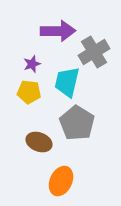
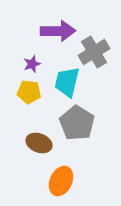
brown ellipse: moved 1 px down
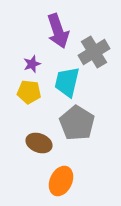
purple arrow: rotated 72 degrees clockwise
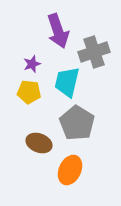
gray cross: rotated 12 degrees clockwise
orange ellipse: moved 9 px right, 11 px up
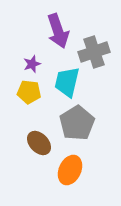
gray pentagon: rotated 8 degrees clockwise
brown ellipse: rotated 25 degrees clockwise
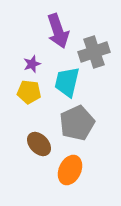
gray pentagon: rotated 8 degrees clockwise
brown ellipse: moved 1 px down
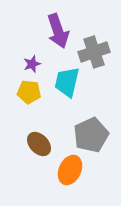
gray pentagon: moved 14 px right, 12 px down
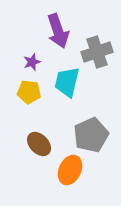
gray cross: moved 3 px right
purple star: moved 2 px up
